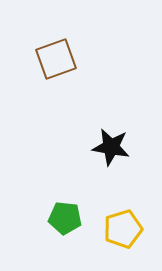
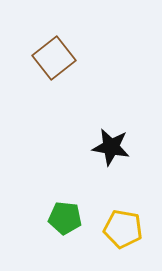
brown square: moved 2 px left, 1 px up; rotated 18 degrees counterclockwise
yellow pentagon: rotated 27 degrees clockwise
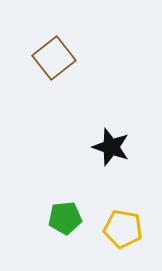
black star: rotated 9 degrees clockwise
green pentagon: rotated 12 degrees counterclockwise
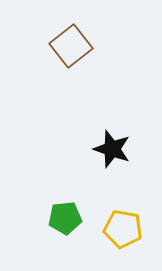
brown square: moved 17 px right, 12 px up
black star: moved 1 px right, 2 px down
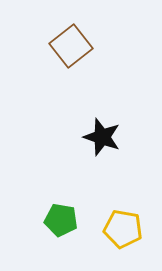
black star: moved 10 px left, 12 px up
green pentagon: moved 4 px left, 2 px down; rotated 16 degrees clockwise
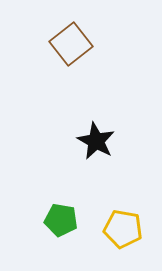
brown square: moved 2 px up
black star: moved 6 px left, 4 px down; rotated 9 degrees clockwise
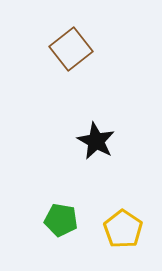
brown square: moved 5 px down
yellow pentagon: rotated 24 degrees clockwise
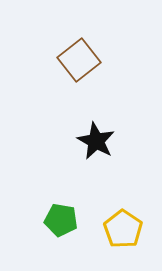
brown square: moved 8 px right, 11 px down
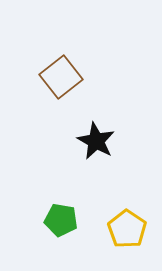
brown square: moved 18 px left, 17 px down
yellow pentagon: moved 4 px right
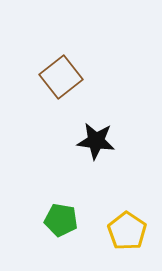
black star: rotated 21 degrees counterclockwise
yellow pentagon: moved 2 px down
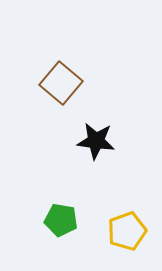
brown square: moved 6 px down; rotated 12 degrees counterclockwise
yellow pentagon: rotated 18 degrees clockwise
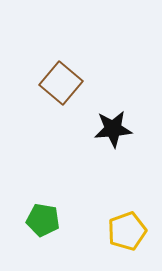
black star: moved 17 px right, 12 px up; rotated 12 degrees counterclockwise
green pentagon: moved 18 px left
